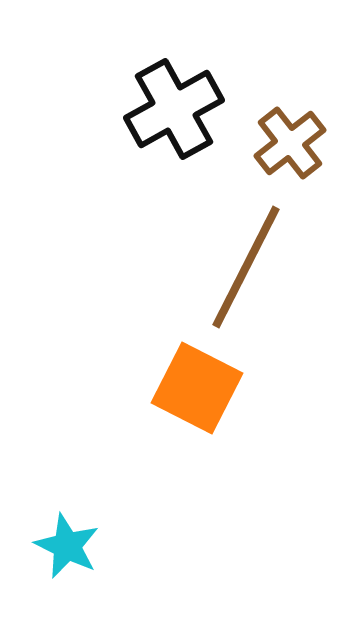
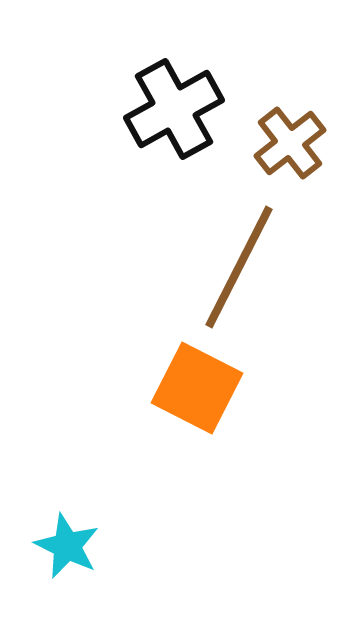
brown line: moved 7 px left
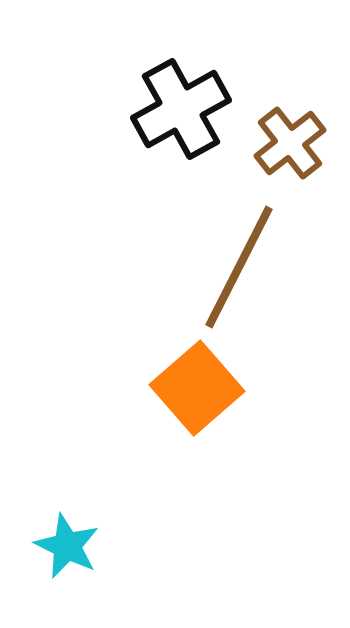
black cross: moved 7 px right
orange square: rotated 22 degrees clockwise
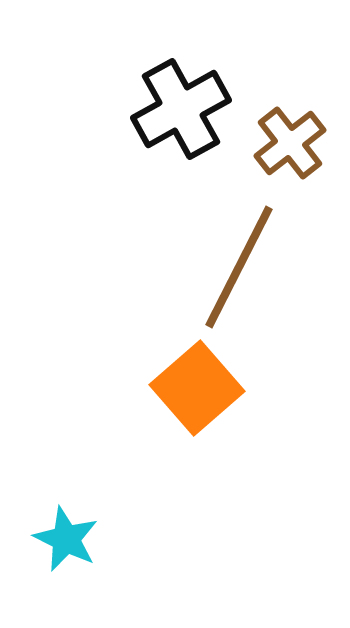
cyan star: moved 1 px left, 7 px up
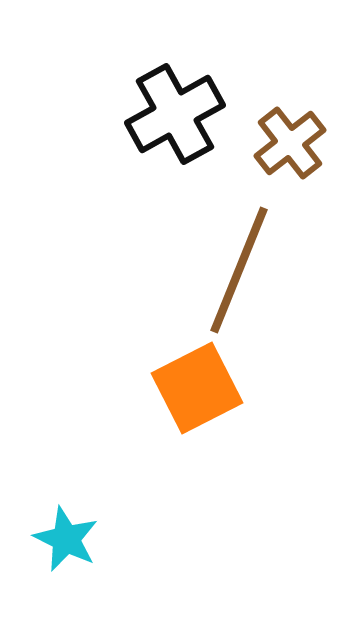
black cross: moved 6 px left, 5 px down
brown line: moved 3 px down; rotated 5 degrees counterclockwise
orange square: rotated 14 degrees clockwise
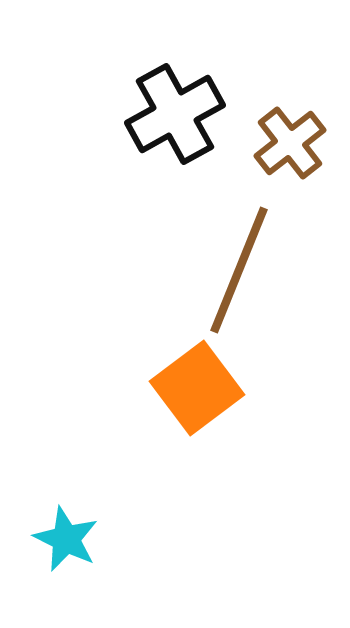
orange square: rotated 10 degrees counterclockwise
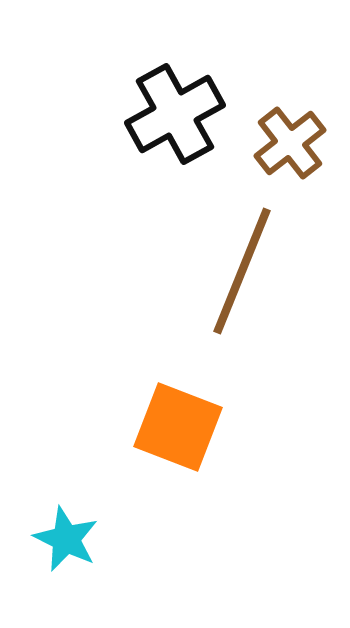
brown line: moved 3 px right, 1 px down
orange square: moved 19 px left, 39 px down; rotated 32 degrees counterclockwise
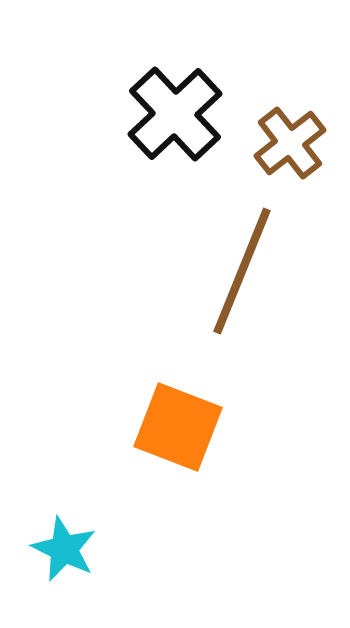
black cross: rotated 14 degrees counterclockwise
cyan star: moved 2 px left, 10 px down
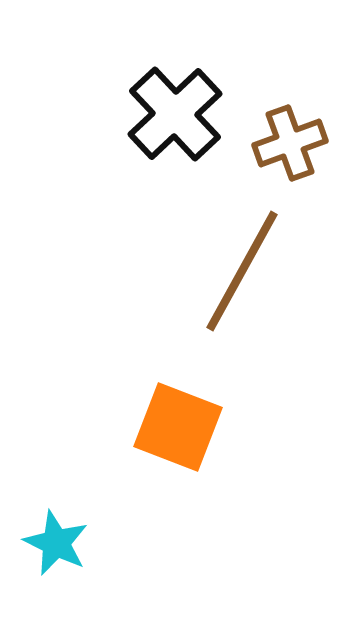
brown cross: rotated 18 degrees clockwise
brown line: rotated 7 degrees clockwise
cyan star: moved 8 px left, 6 px up
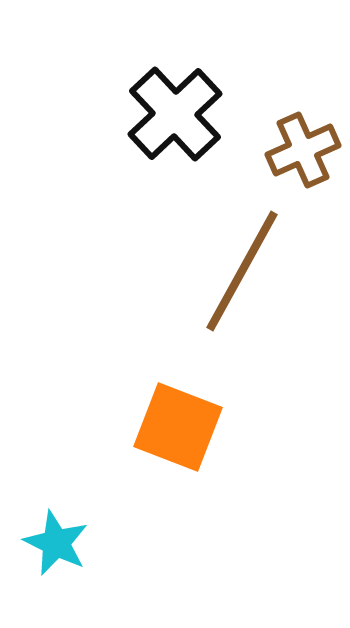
brown cross: moved 13 px right, 7 px down; rotated 4 degrees counterclockwise
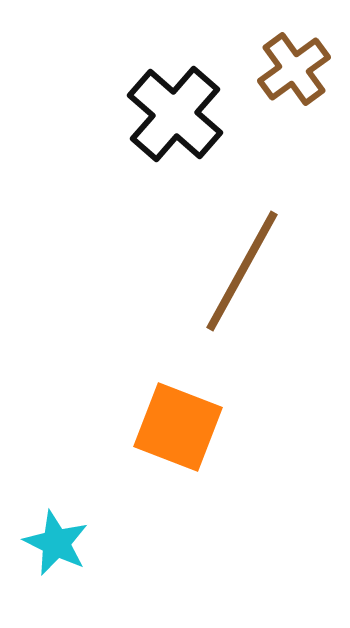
black cross: rotated 6 degrees counterclockwise
brown cross: moved 9 px left, 81 px up; rotated 12 degrees counterclockwise
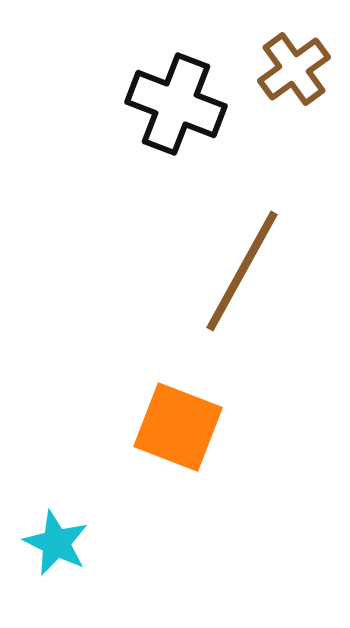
black cross: moved 1 px right, 10 px up; rotated 20 degrees counterclockwise
